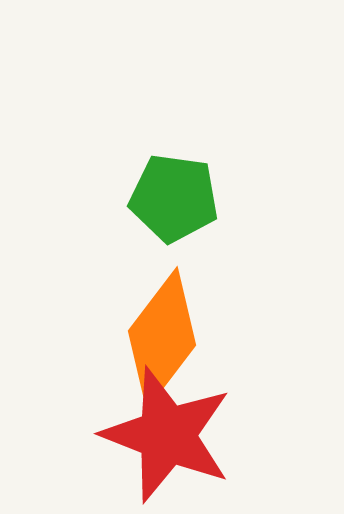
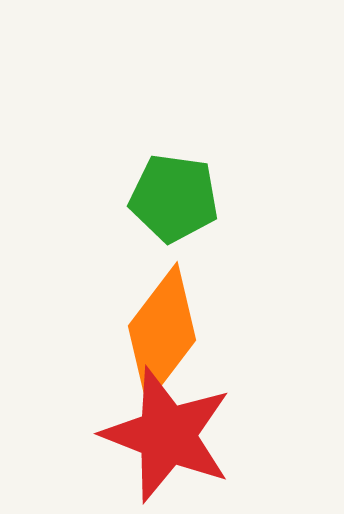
orange diamond: moved 5 px up
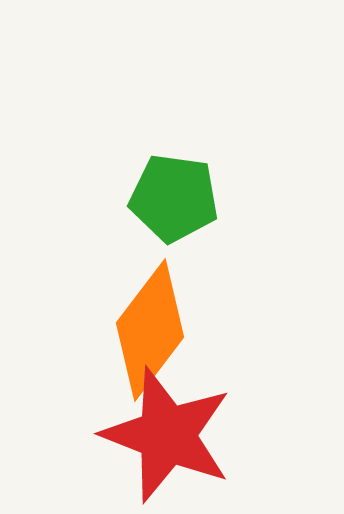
orange diamond: moved 12 px left, 3 px up
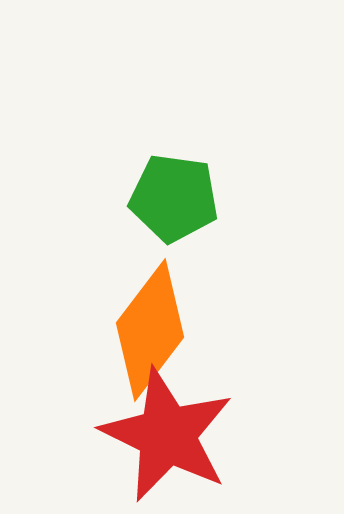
red star: rotated 5 degrees clockwise
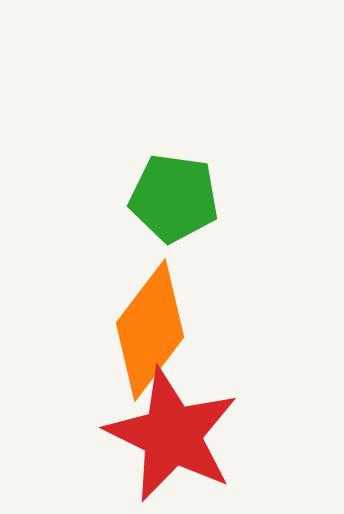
red star: moved 5 px right
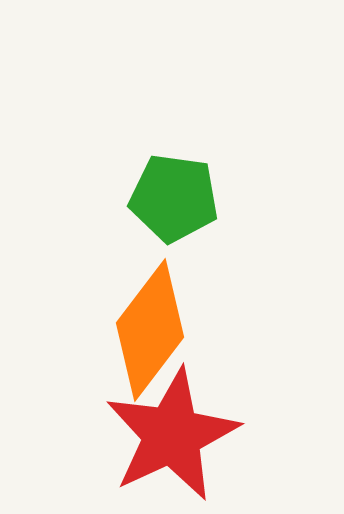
red star: rotated 21 degrees clockwise
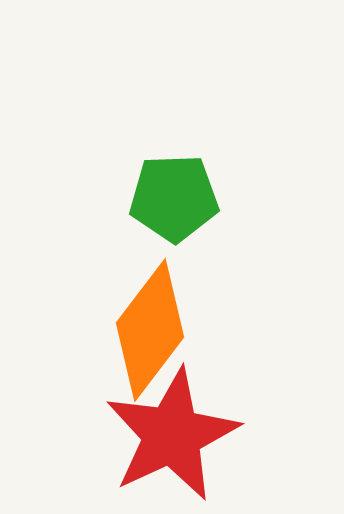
green pentagon: rotated 10 degrees counterclockwise
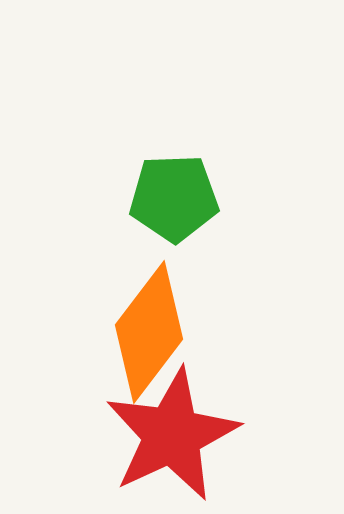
orange diamond: moved 1 px left, 2 px down
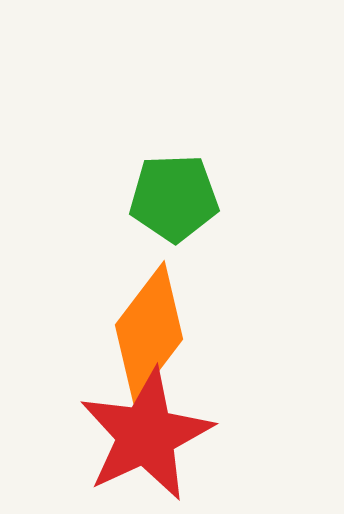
red star: moved 26 px left
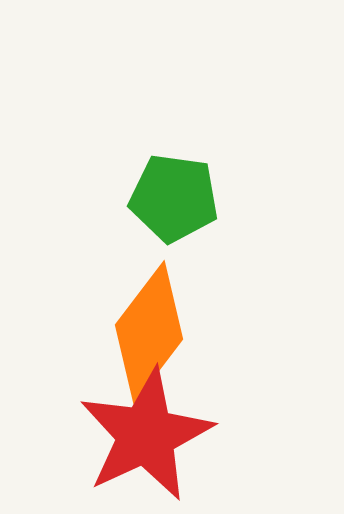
green pentagon: rotated 10 degrees clockwise
